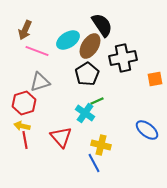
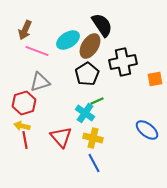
black cross: moved 4 px down
yellow cross: moved 8 px left, 7 px up
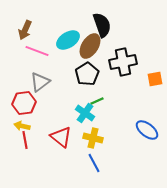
black semicircle: rotated 15 degrees clockwise
gray triangle: rotated 20 degrees counterclockwise
red hexagon: rotated 10 degrees clockwise
red triangle: rotated 10 degrees counterclockwise
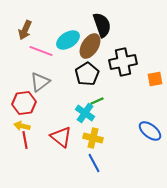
pink line: moved 4 px right
blue ellipse: moved 3 px right, 1 px down
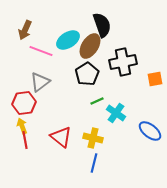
cyan cross: moved 31 px right
yellow arrow: rotated 56 degrees clockwise
blue line: rotated 42 degrees clockwise
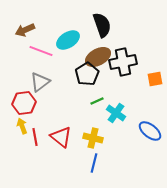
brown arrow: rotated 42 degrees clockwise
brown ellipse: moved 8 px right, 11 px down; rotated 30 degrees clockwise
red line: moved 10 px right, 3 px up
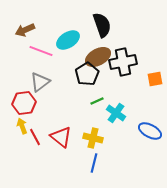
blue ellipse: rotated 10 degrees counterclockwise
red line: rotated 18 degrees counterclockwise
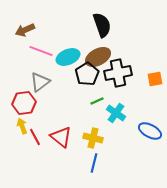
cyan ellipse: moved 17 px down; rotated 10 degrees clockwise
black cross: moved 5 px left, 11 px down
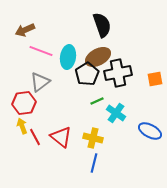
cyan ellipse: rotated 60 degrees counterclockwise
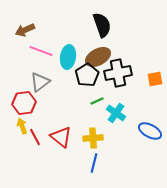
black pentagon: moved 1 px down
yellow cross: rotated 18 degrees counterclockwise
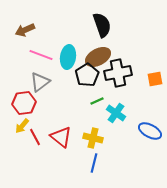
pink line: moved 4 px down
yellow arrow: rotated 119 degrees counterclockwise
yellow cross: rotated 18 degrees clockwise
